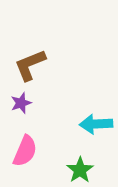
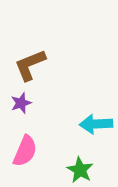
green star: rotated 8 degrees counterclockwise
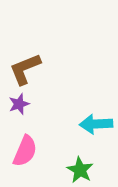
brown L-shape: moved 5 px left, 4 px down
purple star: moved 2 px left, 1 px down
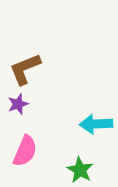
purple star: moved 1 px left
